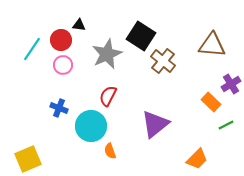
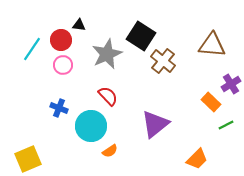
red semicircle: rotated 110 degrees clockwise
orange semicircle: rotated 105 degrees counterclockwise
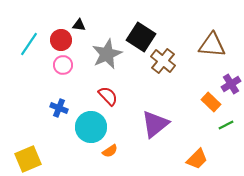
black square: moved 1 px down
cyan line: moved 3 px left, 5 px up
cyan circle: moved 1 px down
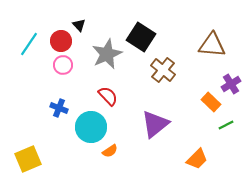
black triangle: rotated 40 degrees clockwise
red circle: moved 1 px down
brown cross: moved 9 px down
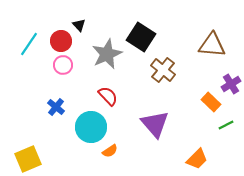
blue cross: moved 3 px left, 1 px up; rotated 18 degrees clockwise
purple triangle: rotated 32 degrees counterclockwise
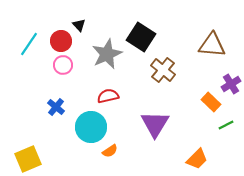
red semicircle: rotated 60 degrees counterclockwise
purple triangle: rotated 12 degrees clockwise
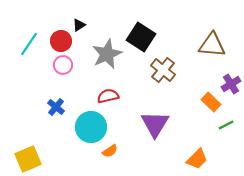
black triangle: rotated 40 degrees clockwise
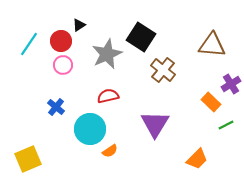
cyan circle: moved 1 px left, 2 px down
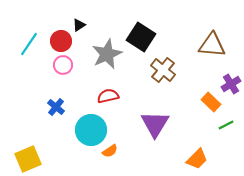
cyan circle: moved 1 px right, 1 px down
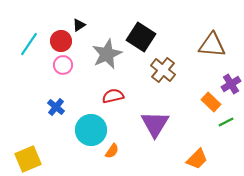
red semicircle: moved 5 px right
green line: moved 3 px up
orange semicircle: moved 2 px right; rotated 21 degrees counterclockwise
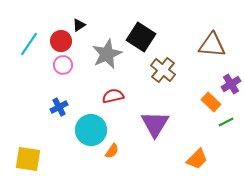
blue cross: moved 3 px right; rotated 24 degrees clockwise
yellow square: rotated 32 degrees clockwise
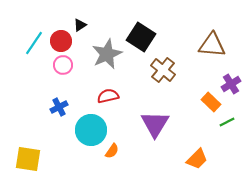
black triangle: moved 1 px right
cyan line: moved 5 px right, 1 px up
red semicircle: moved 5 px left
green line: moved 1 px right
